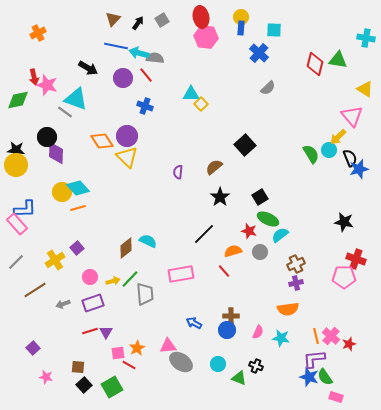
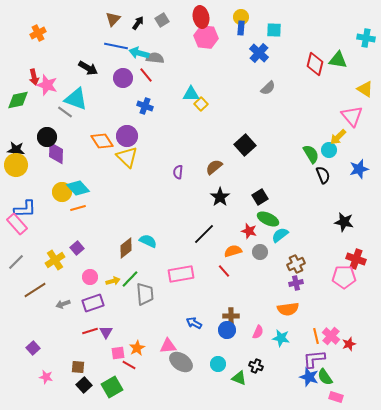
black semicircle at (350, 158): moved 27 px left, 17 px down
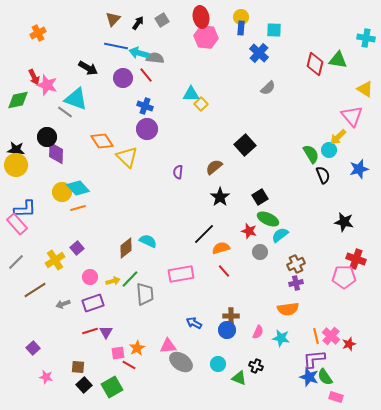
red arrow at (34, 77): rotated 14 degrees counterclockwise
purple circle at (127, 136): moved 20 px right, 7 px up
orange semicircle at (233, 251): moved 12 px left, 3 px up
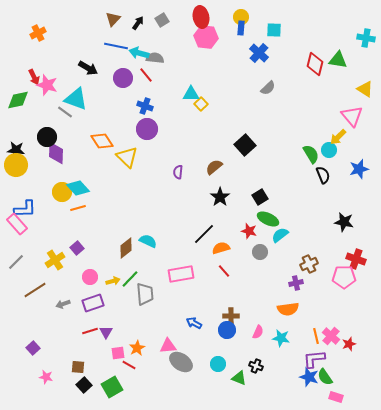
brown cross at (296, 264): moved 13 px right
